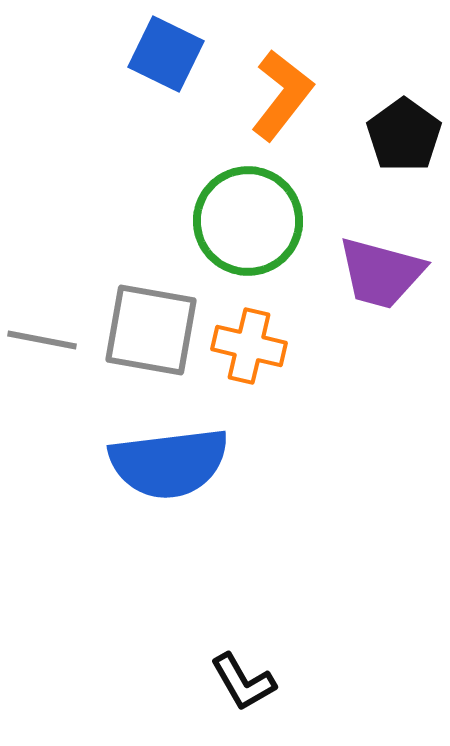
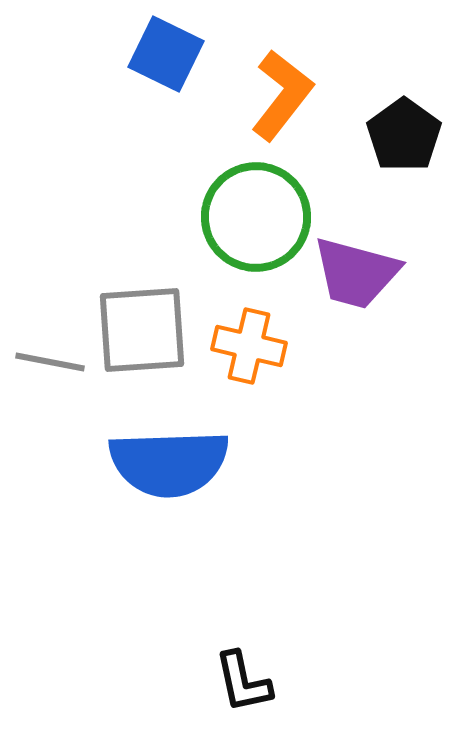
green circle: moved 8 px right, 4 px up
purple trapezoid: moved 25 px left
gray square: moved 9 px left; rotated 14 degrees counterclockwise
gray line: moved 8 px right, 22 px down
blue semicircle: rotated 5 degrees clockwise
black L-shape: rotated 18 degrees clockwise
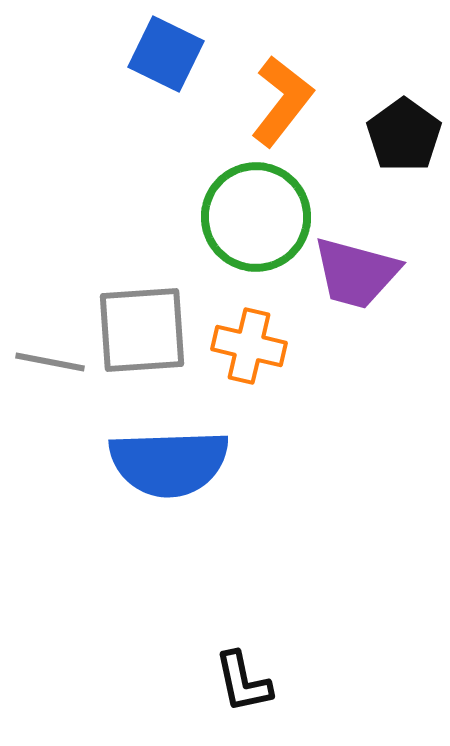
orange L-shape: moved 6 px down
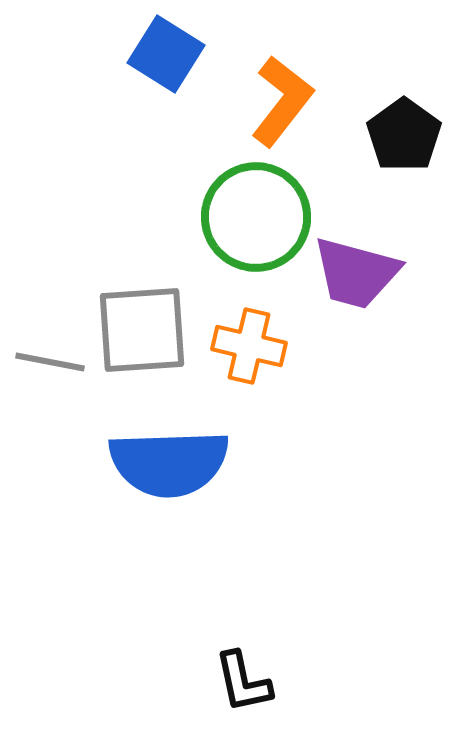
blue square: rotated 6 degrees clockwise
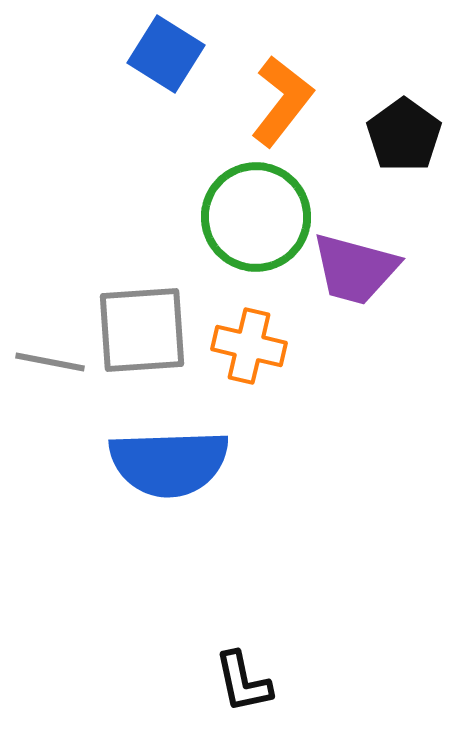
purple trapezoid: moved 1 px left, 4 px up
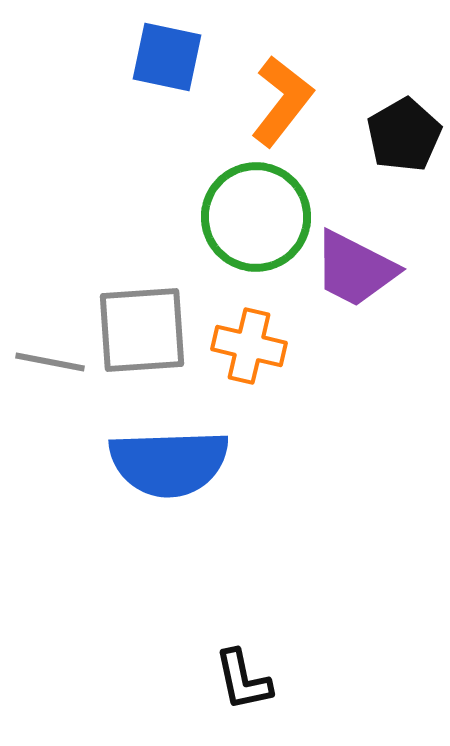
blue square: moved 1 px right, 3 px down; rotated 20 degrees counterclockwise
black pentagon: rotated 6 degrees clockwise
purple trapezoid: rotated 12 degrees clockwise
black L-shape: moved 2 px up
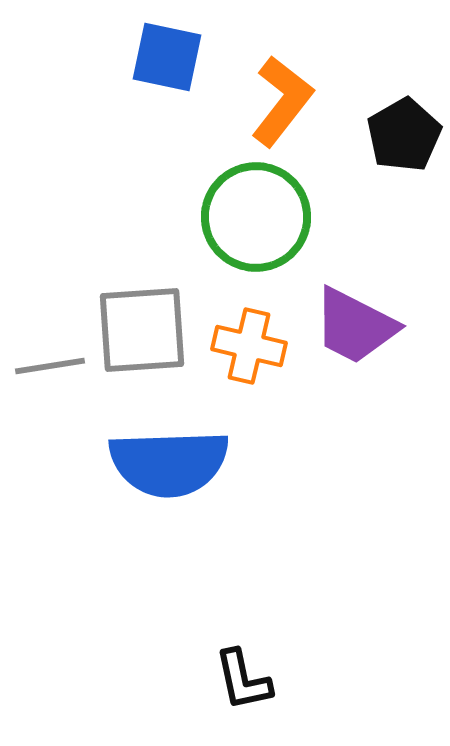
purple trapezoid: moved 57 px down
gray line: moved 4 px down; rotated 20 degrees counterclockwise
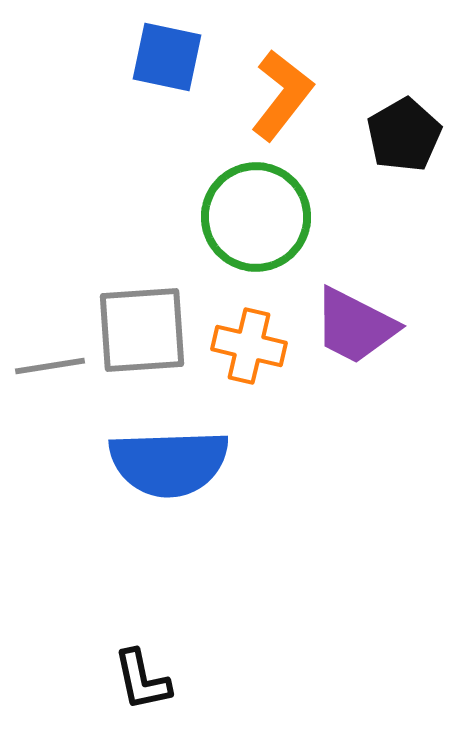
orange L-shape: moved 6 px up
black L-shape: moved 101 px left
